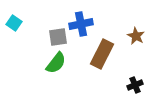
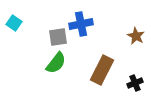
brown rectangle: moved 16 px down
black cross: moved 2 px up
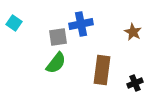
brown star: moved 3 px left, 4 px up
brown rectangle: rotated 20 degrees counterclockwise
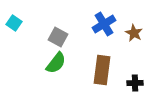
blue cross: moved 23 px right; rotated 20 degrees counterclockwise
brown star: moved 1 px right, 1 px down
gray square: rotated 36 degrees clockwise
black cross: rotated 21 degrees clockwise
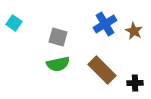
blue cross: moved 1 px right
brown star: moved 2 px up
gray square: rotated 12 degrees counterclockwise
green semicircle: moved 2 px right, 1 px down; rotated 40 degrees clockwise
brown rectangle: rotated 52 degrees counterclockwise
